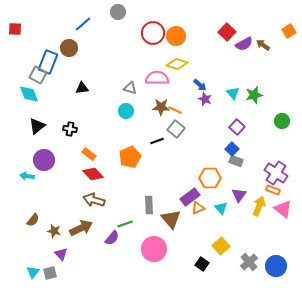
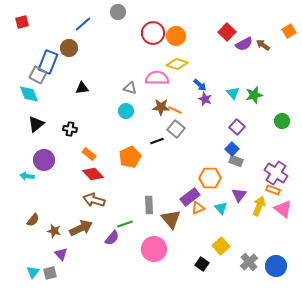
red square at (15, 29): moved 7 px right, 7 px up; rotated 16 degrees counterclockwise
black triangle at (37, 126): moved 1 px left, 2 px up
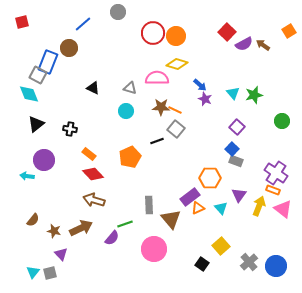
black triangle at (82, 88): moved 11 px right; rotated 32 degrees clockwise
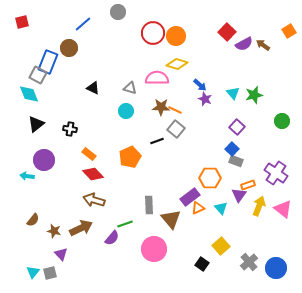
orange rectangle at (273, 190): moved 25 px left, 5 px up; rotated 40 degrees counterclockwise
blue circle at (276, 266): moved 2 px down
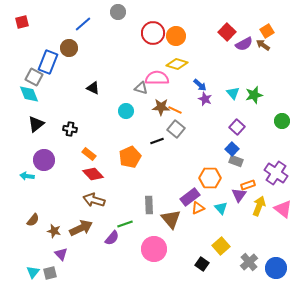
orange square at (289, 31): moved 22 px left
gray square at (38, 75): moved 4 px left, 2 px down
gray triangle at (130, 88): moved 11 px right
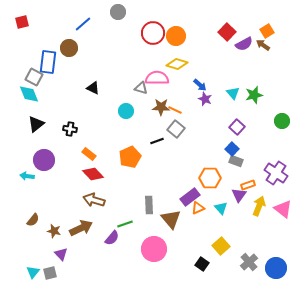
blue rectangle at (48, 62): rotated 15 degrees counterclockwise
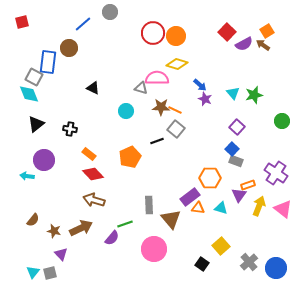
gray circle at (118, 12): moved 8 px left
orange triangle at (198, 208): rotated 32 degrees clockwise
cyan triangle at (221, 208): rotated 32 degrees counterclockwise
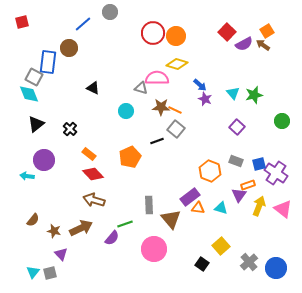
black cross at (70, 129): rotated 32 degrees clockwise
blue square at (232, 149): moved 27 px right, 15 px down; rotated 32 degrees clockwise
orange hexagon at (210, 178): moved 7 px up; rotated 20 degrees clockwise
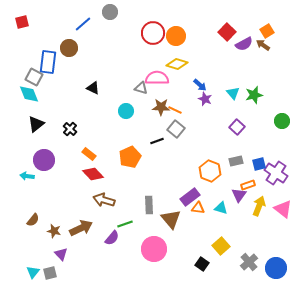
gray rectangle at (236, 161): rotated 32 degrees counterclockwise
brown arrow at (94, 200): moved 10 px right
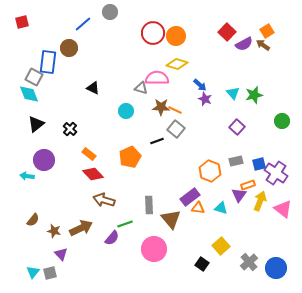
yellow arrow at (259, 206): moved 1 px right, 5 px up
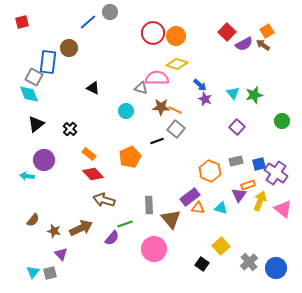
blue line at (83, 24): moved 5 px right, 2 px up
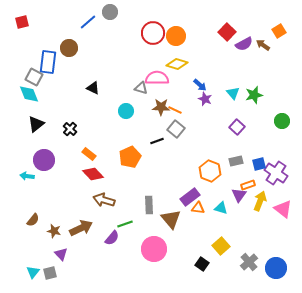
orange square at (267, 31): moved 12 px right
